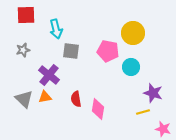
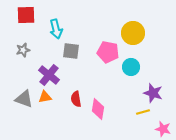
pink pentagon: moved 1 px down
gray triangle: rotated 24 degrees counterclockwise
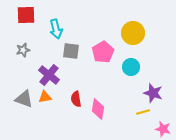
pink pentagon: moved 5 px left; rotated 30 degrees clockwise
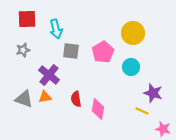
red square: moved 1 px right, 4 px down
yellow line: moved 1 px left, 1 px up; rotated 40 degrees clockwise
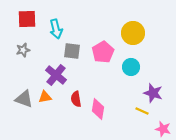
gray square: moved 1 px right
purple cross: moved 7 px right
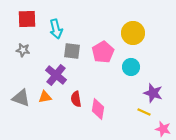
gray star: rotated 24 degrees clockwise
gray triangle: moved 3 px left, 1 px up
yellow line: moved 2 px right, 1 px down
